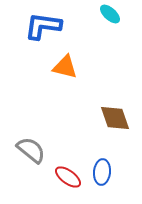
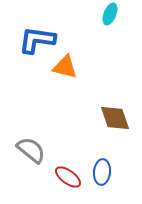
cyan ellipse: rotated 70 degrees clockwise
blue L-shape: moved 6 px left, 14 px down
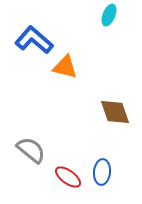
cyan ellipse: moved 1 px left, 1 px down
blue L-shape: moved 3 px left; rotated 33 degrees clockwise
brown diamond: moved 6 px up
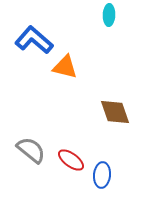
cyan ellipse: rotated 20 degrees counterclockwise
blue ellipse: moved 3 px down
red ellipse: moved 3 px right, 17 px up
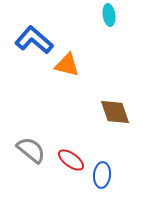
cyan ellipse: rotated 10 degrees counterclockwise
orange triangle: moved 2 px right, 2 px up
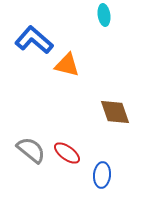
cyan ellipse: moved 5 px left
red ellipse: moved 4 px left, 7 px up
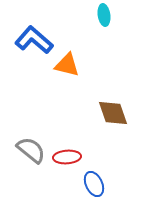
brown diamond: moved 2 px left, 1 px down
red ellipse: moved 4 px down; rotated 40 degrees counterclockwise
blue ellipse: moved 8 px left, 9 px down; rotated 30 degrees counterclockwise
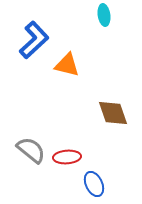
blue L-shape: rotated 96 degrees clockwise
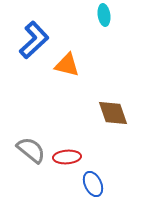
blue ellipse: moved 1 px left
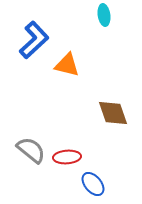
blue ellipse: rotated 15 degrees counterclockwise
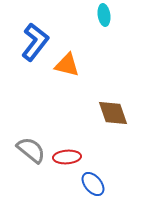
blue L-shape: moved 1 px right, 2 px down; rotated 9 degrees counterclockwise
